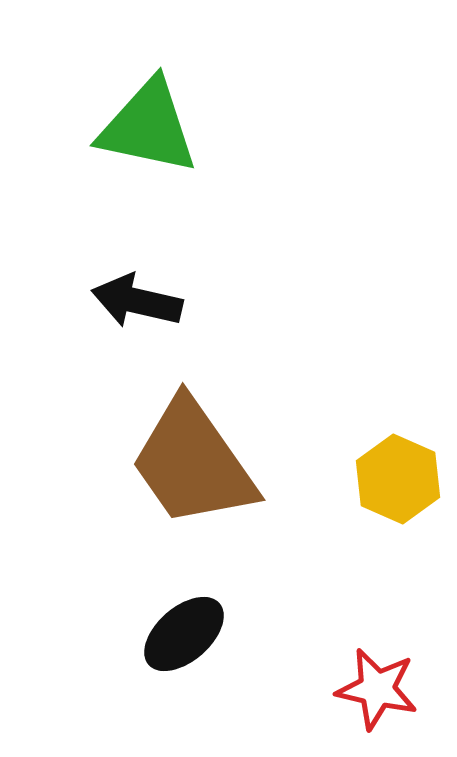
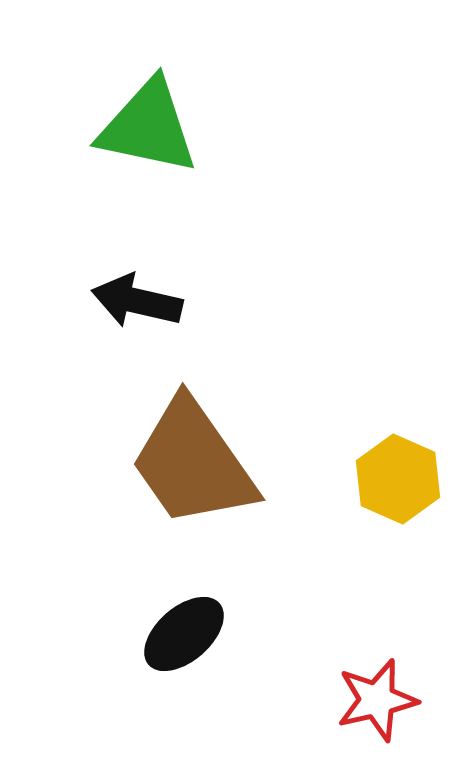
red star: moved 11 px down; rotated 26 degrees counterclockwise
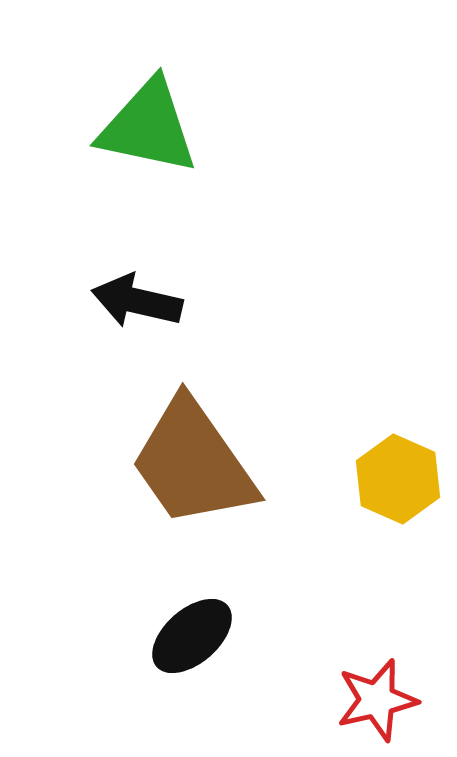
black ellipse: moved 8 px right, 2 px down
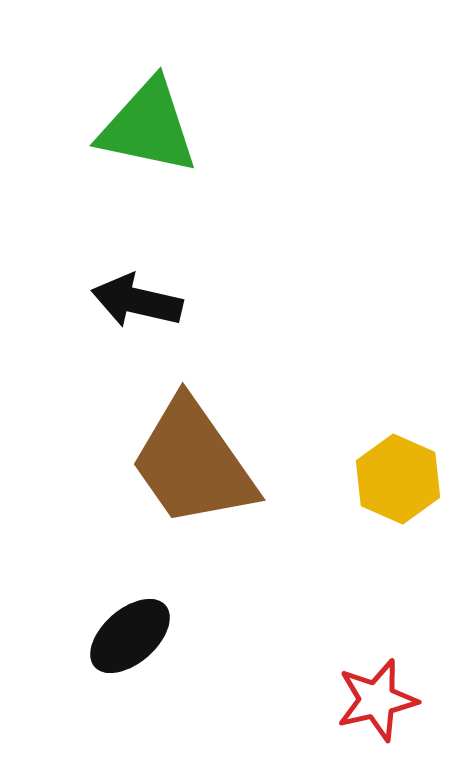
black ellipse: moved 62 px left
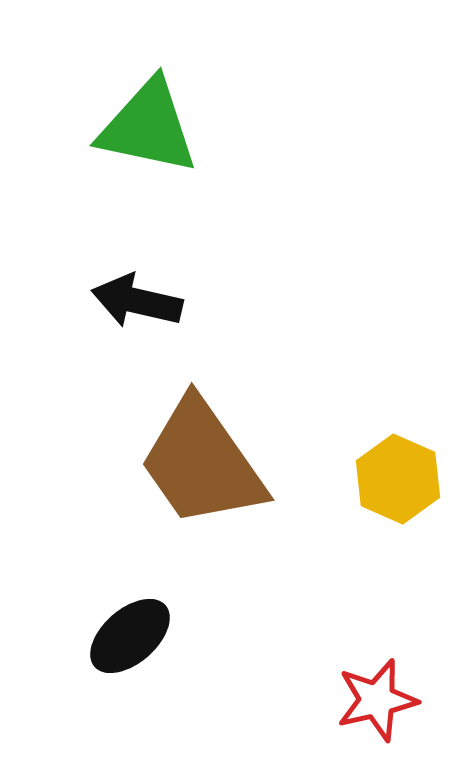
brown trapezoid: moved 9 px right
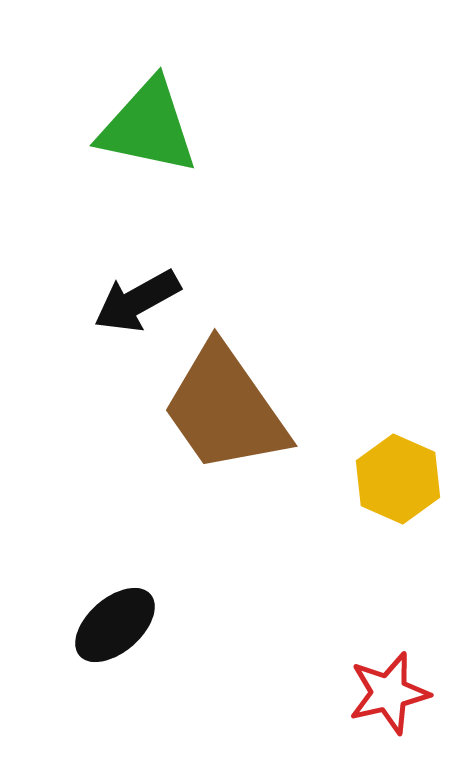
black arrow: rotated 42 degrees counterclockwise
brown trapezoid: moved 23 px right, 54 px up
black ellipse: moved 15 px left, 11 px up
red star: moved 12 px right, 7 px up
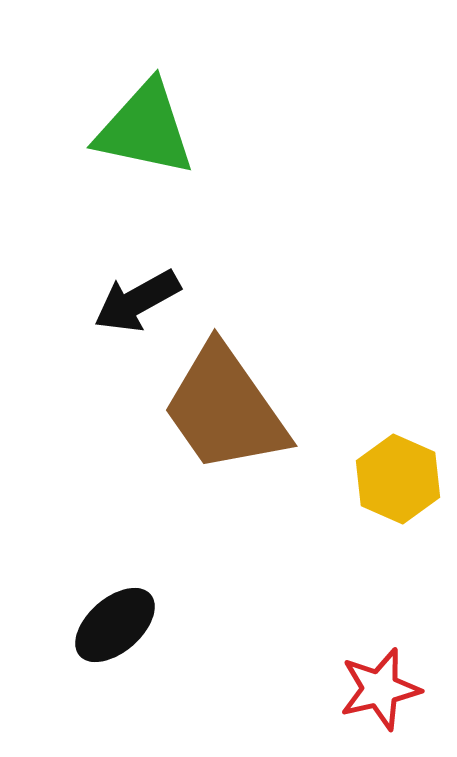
green triangle: moved 3 px left, 2 px down
red star: moved 9 px left, 4 px up
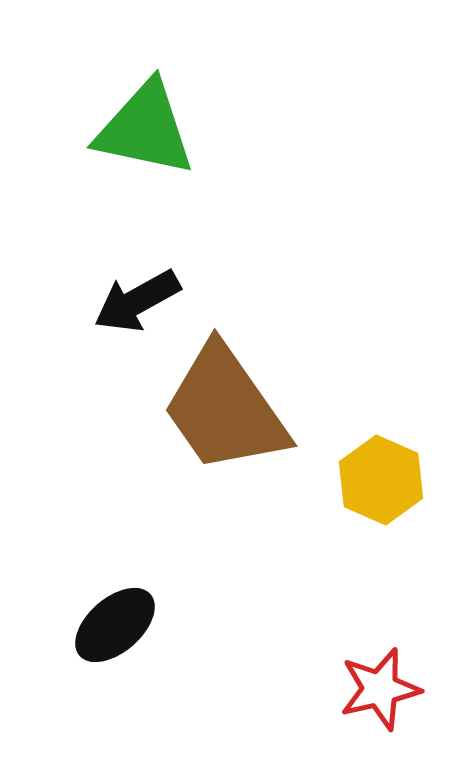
yellow hexagon: moved 17 px left, 1 px down
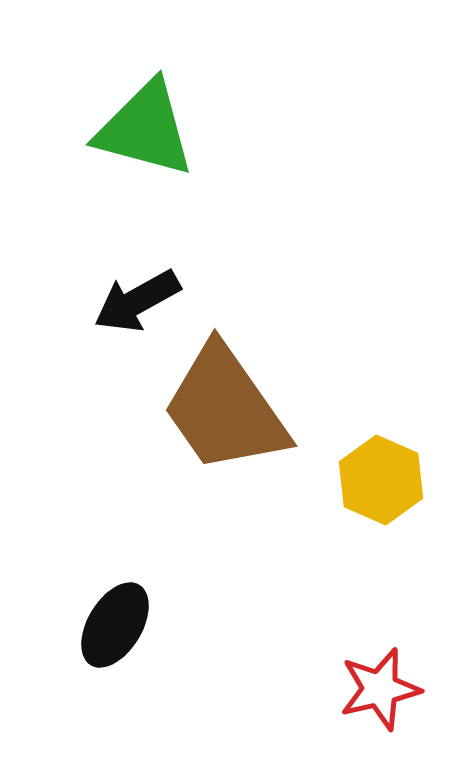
green triangle: rotated 3 degrees clockwise
black ellipse: rotated 18 degrees counterclockwise
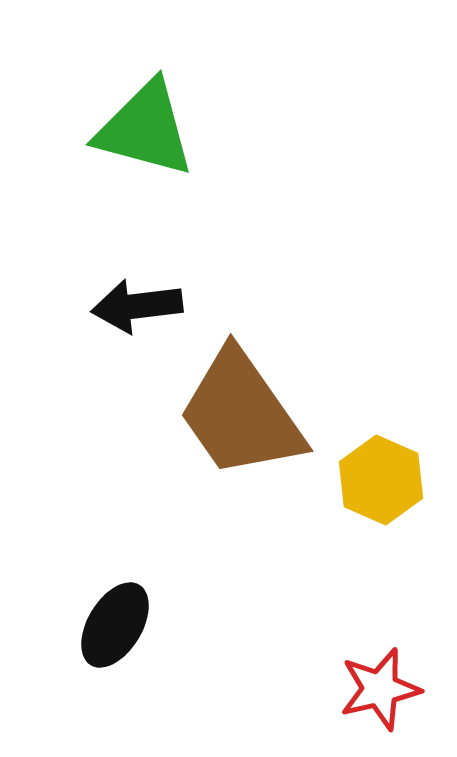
black arrow: moved 5 px down; rotated 22 degrees clockwise
brown trapezoid: moved 16 px right, 5 px down
